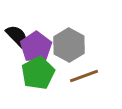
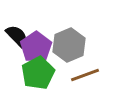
gray hexagon: rotated 8 degrees clockwise
brown line: moved 1 px right, 1 px up
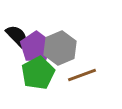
gray hexagon: moved 9 px left, 3 px down
brown line: moved 3 px left
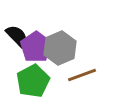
green pentagon: moved 5 px left, 8 px down
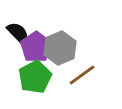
black semicircle: moved 1 px right, 3 px up
brown line: rotated 16 degrees counterclockwise
green pentagon: moved 2 px right, 4 px up
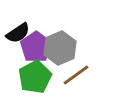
black semicircle: rotated 100 degrees clockwise
brown line: moved 6 px left
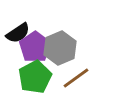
purple pentagon: moved 1 px left
brown line: moved 3 px down
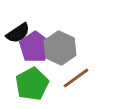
gray hexagon: rotated 12 degrees counterclockwise
green pentagon: moved 3 px left, 7 px down
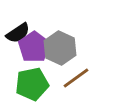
purple pentagon: moved 1 px left
green pentagon: rotated 16 degrees clockwise
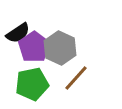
brown line: rotated 12 degrees counterclockwise
